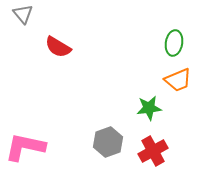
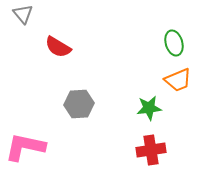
green ellipse: rotated 25 degrees counterclockwise
gray hexagon: moved 29 px left, 38 px up; rotated 16 degrees clockwise
red cross: moved 2 px left, 1 px up; rotated 20 degrees clockwise
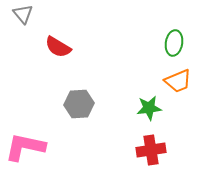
green ellipse: rotated 25 degrees clockwise
orange trapezoid: moved 1 px down
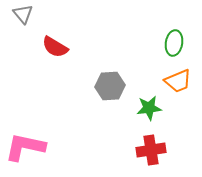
red semicircle: moved 3 px left
gray hexagon: moved 31 px right, 18 px up
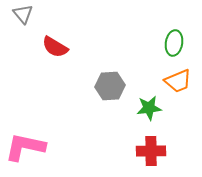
red cross: moved 1 px down; rotated 8 degrees clockwise
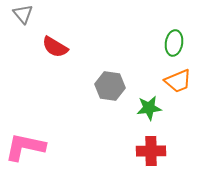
gray hexagon: rotated 12 degrees clockwise
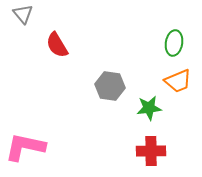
red semicircle: moved 2 px right, 2 px up; rotated 28 degrees clockwise
